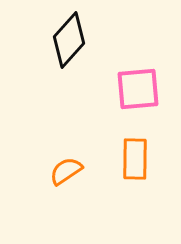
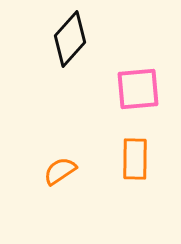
black diamond: moved 1 px right, 1 px up
orange semicircle: moved 6 px left
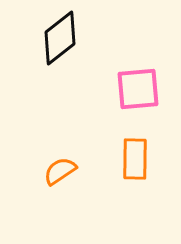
black diamond: moved 10 px left, 1 px up; rotated 10 degrees clockwise
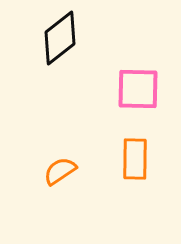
pink square: rotated 6 degrees clockwise
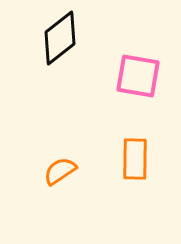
pink square: moved 13 px up; rotated 9 degrees clockwise
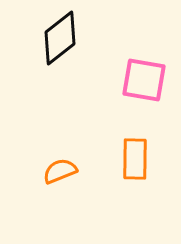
pink square: moved 6 px right, 4 px down
orange semicircle: rotated 12 degrees clockwise
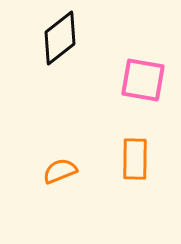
pink square: moved 1 px left
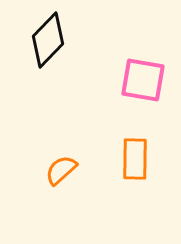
black diamond: moved 12 px left, 2 px down; rotated 8 degrees counterclockwise
orange semicircle: moved 1 px right, 1 px up; rotated 20 degrees counterclockwise
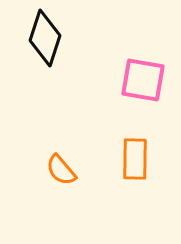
black diamond: moved 3 px left, 2 px up; rotated 26 degrees counterclockwise
orange semicircle: rotated 88 degrees counterclockwise
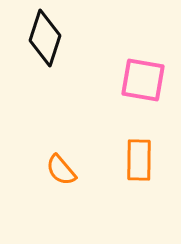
orange rectangle: moved 4 px right, 1 px down
